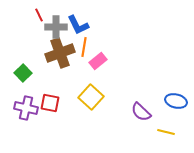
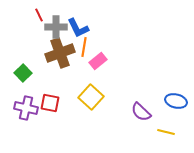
blue L-shape: moved 3 px down
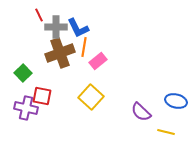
red square: moved 8 px left, 7 px up
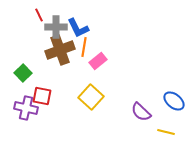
brown cross: moved 3 px up
blue ellipse: moved 2 px left; rotated 25 degrees clockwise
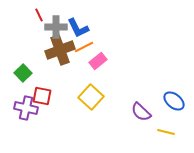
orange line: rotated 54 degrees clockwise
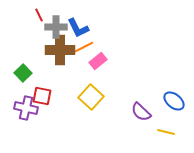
brown cross: rotated 20 degrees clockwise
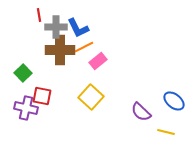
red line: rotated 16 degrees clockwise
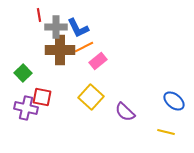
red square: moved 1 px down
purple semicircle: moved 16 px left
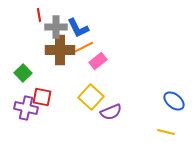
purple semicircle: moved 14 px left; rotated 65 degrees counterclockwise
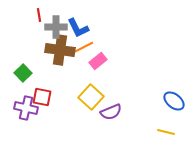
brown cross: rotated 8 degrees clockwise
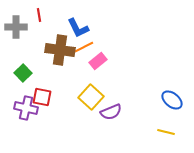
gray cross: moved 40 px left
blue ellipse: moved 2 px left, 1 px up
